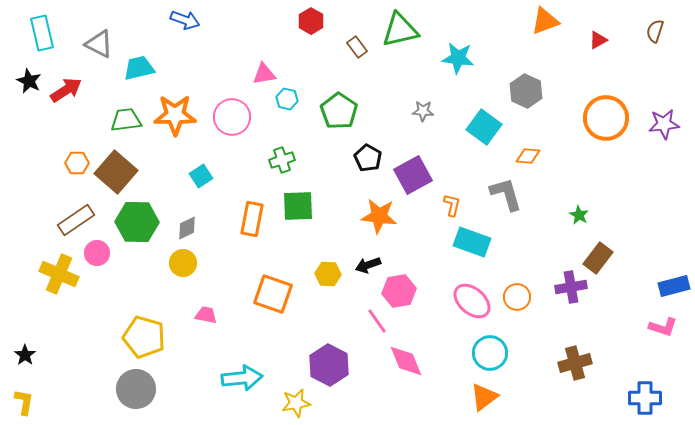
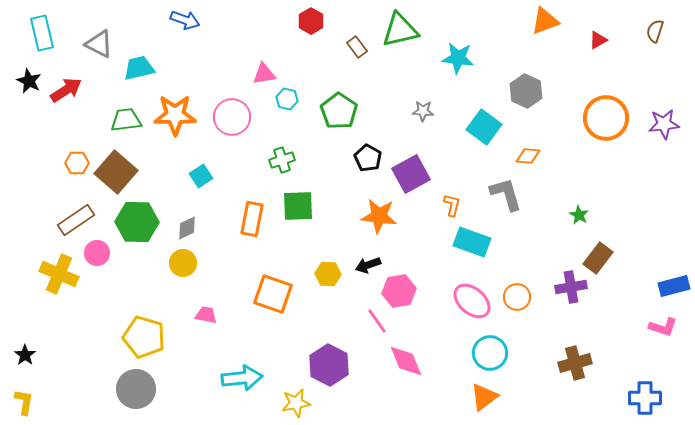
purple square at (413, 175): moved 2 px left, 1 px up
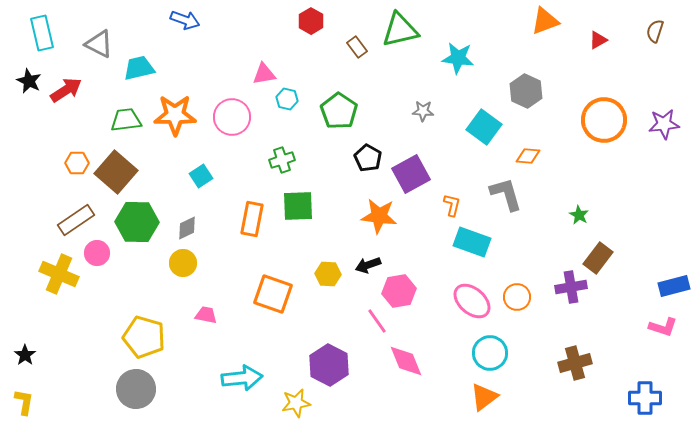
orange circle at (606, 118): moved 2 px left, 2 px down
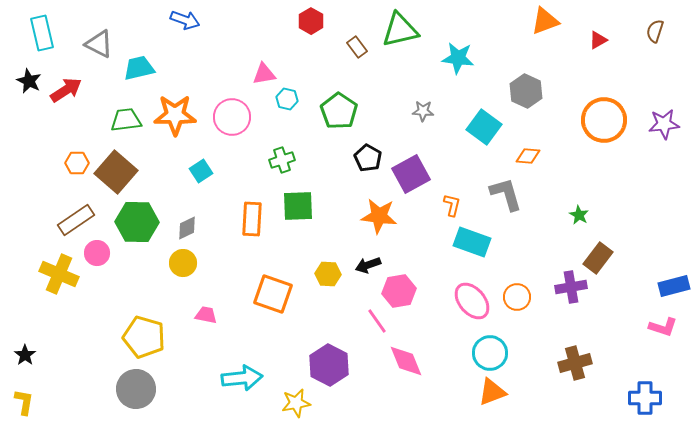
cyan square at (201, 176): moved 5 px up
orange rectangle at (252, 219): rotated 8 degrees counterclockwise
pink ellipse at (472, 301): rotated 9 degrees clockwise
orange triangle at (484, 397): moved 8 px right, 5 px up; rotated 16 degrees clockwise
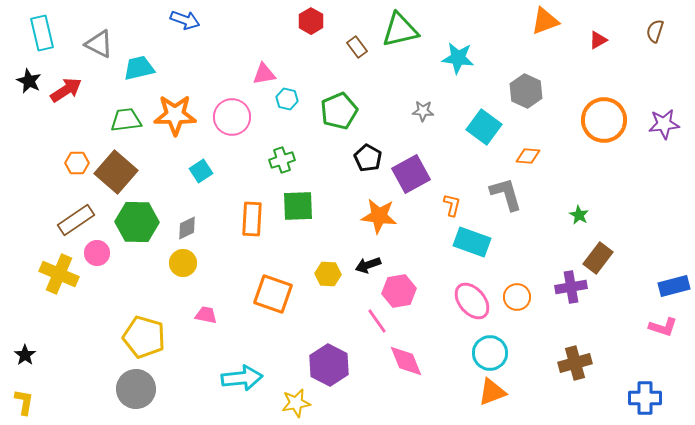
green pentagon at (339, 111): rotated 15 degrees clockwise
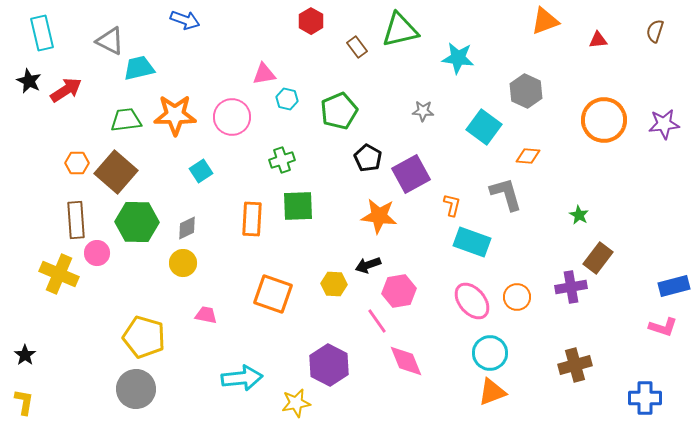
red triangle at (598, 40): rotated 24 degrees clockwise
gray triangle at (99, 44): moved 11 px right, 3 px up
brown rectangle at (76, 220): rotated 60 degrees counterclockwise
yellow hexagon at (328, 274): moved 6 px right, 10 px down
brown cross at (575, 363): moved 2 px down
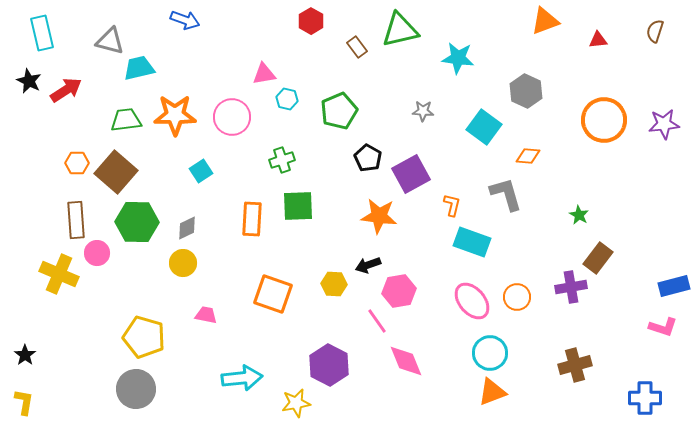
gray triangle at (110, 41): rotated 12 degrees counterclockwise
